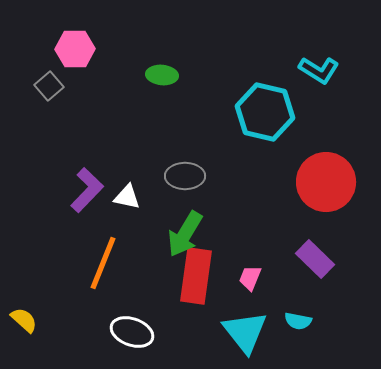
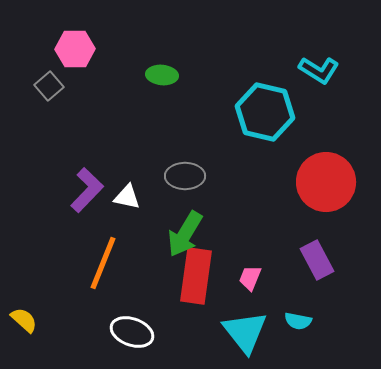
purple rectangle: moved 2 px right, 1 px down; rotated 18 degrees clockwise
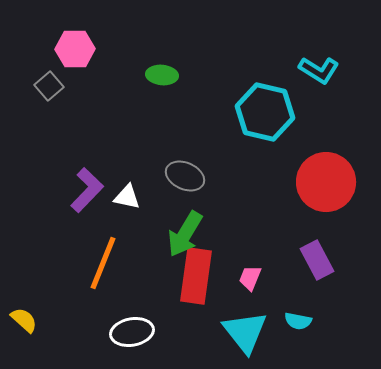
gray ellipse: rotated 24 degrees clockwise
white ellipse: rotated 30 degrees counterclockwise
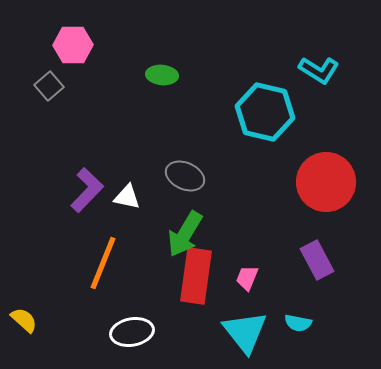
pink hexagon: moved 2 px left, 4 px up
pink trapezoid: moved 3 px left
cyan semicircle: moved 2 px down
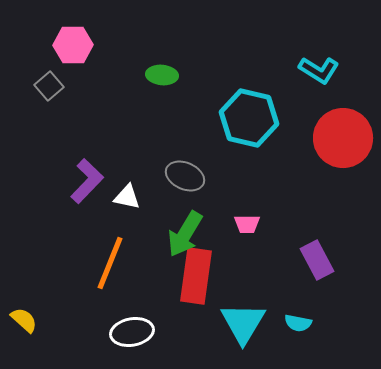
cyan hexagon: moved 16 px left, 6 px down
red circle: moved 17 px right, 44 px up
purple L-shape: moved 9 px up
orange line: moved 7 px right
pink trapezoid: moved 54 px up; rotated 112 degrees counterclockwise
cyan triangle: moved 2 px left, 9 px up; rotated 9 degrees clockwise
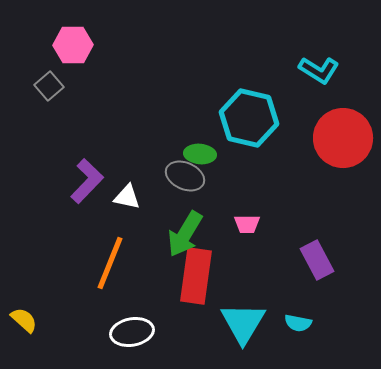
green ellipse: moved 38 px right, 79 px down
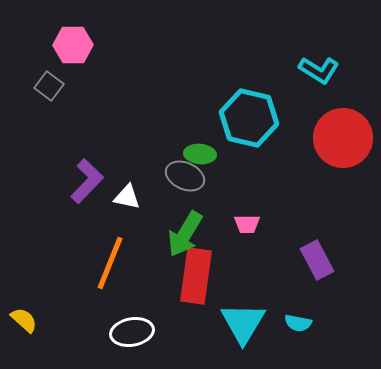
gray square: rotated 12 degrees counterclockwise
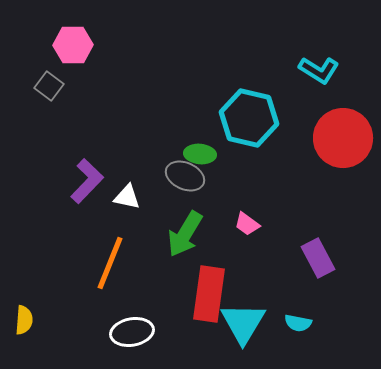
pink trapezoid: rotated 36 degrees clockwise
purple rectangle: moved 1 px right, 2 px up
red rectangle: moved 13 px right, 18 px down
yellow semicircle: rotated 52 degrees clockwise
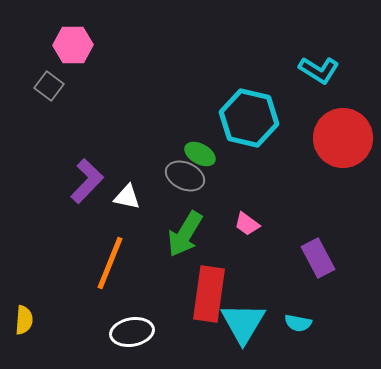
green ellipse: rotated 24 degrees clockwise
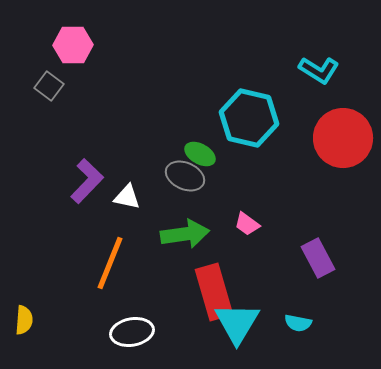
green arrow: rotated 129 degrees counterclockwise
red rectangle: moved 5 px right, 2 px up; rotated 24 degrees counterclockwise
cyan triangle: moved 6 px left
